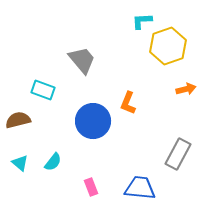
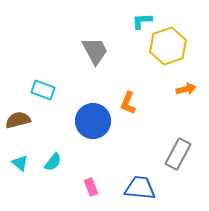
gray trapezoid: moved 13 px right, 9 px up; rotated 12 degrees clockwise
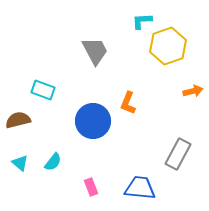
orange arrow: moved 7 px right, 2 px down
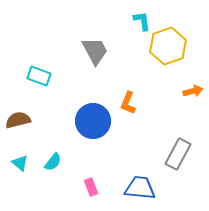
cyan L-shape: rotated 85 degrees clockwise
cyan rectangle: moved 4 px left, 14 px up
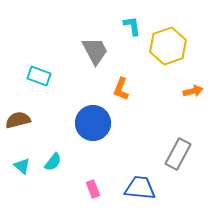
cyan L-shape: moved 10 px left, 5 px down
orange L-shape: moved 7 px left, 14 px up
blue circle: moved 2 px down
cyan triangle: moved 2 px right, 3 px down
pink rectangle: moved 2 px right, 2 px down
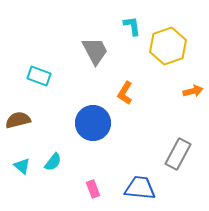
orange L-shape: moved 4 px right, 4 px down; rotated 10 degrees clockwise
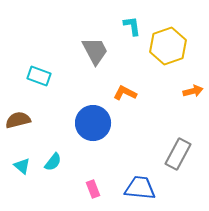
orange L-shape: rotated 85 degrees clockwise
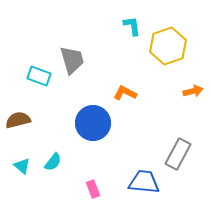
gray trapezoid: moved 23 px left, 9 px down; rotated 12 degrees clockwise
blue trapezoid: moved 4 px right, 6 px up
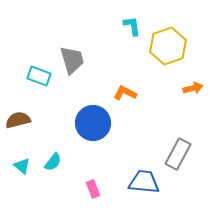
orange arrow: moved 3 px up
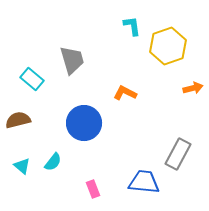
cyan rectangle: moved 7 px left, 3 px down; rotated 20 degrees clockwise
blue circle: moved 9 px left
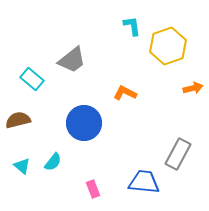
gray trapezoid: rotated 68 degrees clockwise
